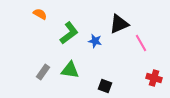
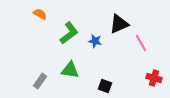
gray rectangle: moved 3 px left, 9 px down
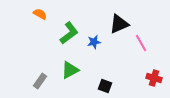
blue star: moved 1 px left, 1 px down; rotated 24 degrees counterclockwise
green triangle: rotated 36 degrees counterclockwise
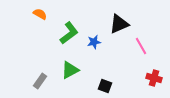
pink line: moved 3 px down
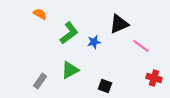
pink line: rotated 24 degrees counterclockwise
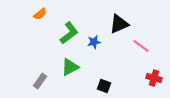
orange semicircle: rotated 112 degrees clockwise
green triangle: moved 3 px up
black square: moved 1 px left
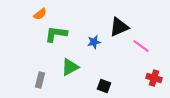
black triangle: moved 3 px down
green L-shape: moved 13 px left, 1 px down; rotated 135 degrees counterclockwise
gray rectangle: moved 1 px up; rotated 21 degrees counterclockwise
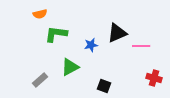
orange semicircle: rotated 24 degrees clockwise
black triangle: moved 2 px left, 6 px down
blue star: moved 3 px left, 3 px down
pink line: rotated 36 degrees counterclockwise
gray rectangle: rotated 35 degrees clockwise
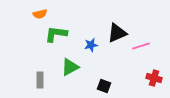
pink line: rotated 18 degrees counterclockwise
gray rectangle: rotated 49 degrees counterclockwise
